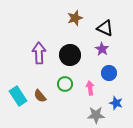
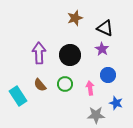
blue circle: moved 1 px left, 2 px down
brown semicircle: moved 11 px up
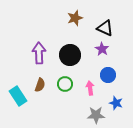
brown semicircle: rotated 120 degrees counterclockwise
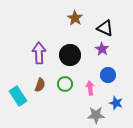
brown star: rotated 21 degrees counterclockwise
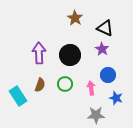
pink arrow: moved 1 px right
blue star: moved 5 px up
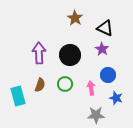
cyan rectangle: rotated 18 degrees clockwise
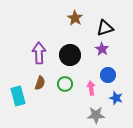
black triangle: rotated 42 degrees counterclockwise
brown semicircle: moved 2 px up
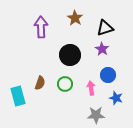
purple arrow: moved 2 px right, 26 px up
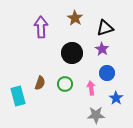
black circle: moved 2 px right, 2 px up
blue circle: moved 1 px left, 2 px up
blue star: rotated 16 degrees clockwise
